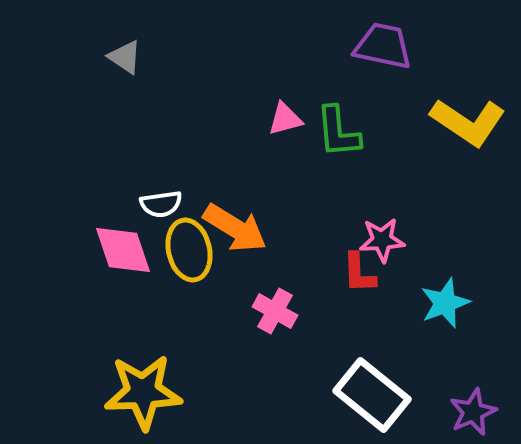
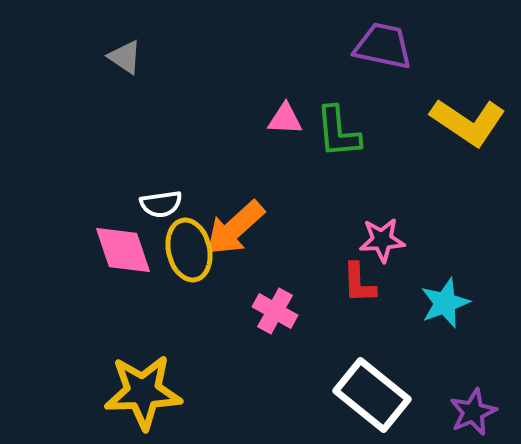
pink triangle: rotated 18 degrees clockwise
orange arrow: rotated 106 degrees clockwise
red L-shape: moved 10 px down
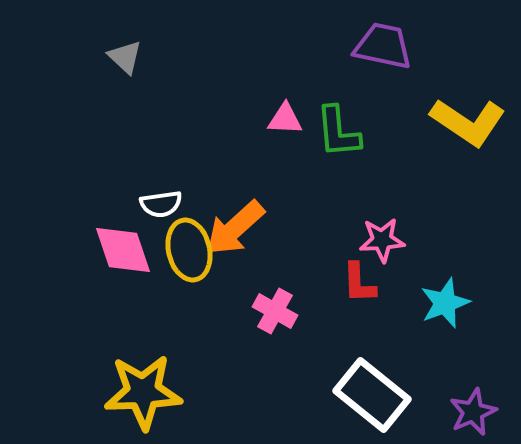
gray triangle: rotated 9 degrees clockwise
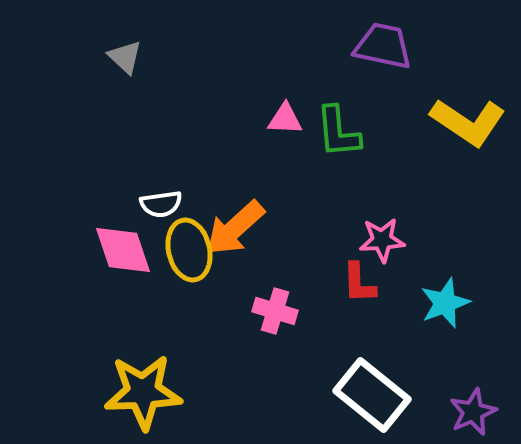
pink cross: rotated 12 degrees counterclockwise
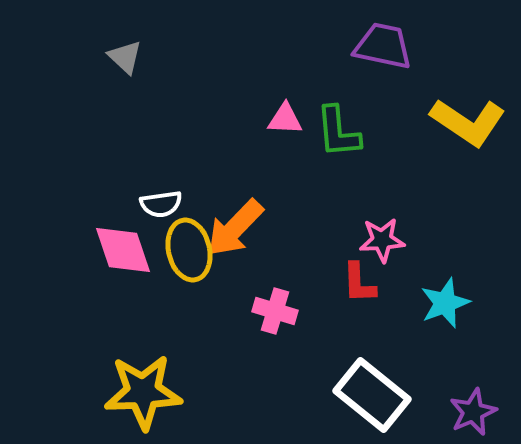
orange arrow: rotated 4 degrees counterclockwise
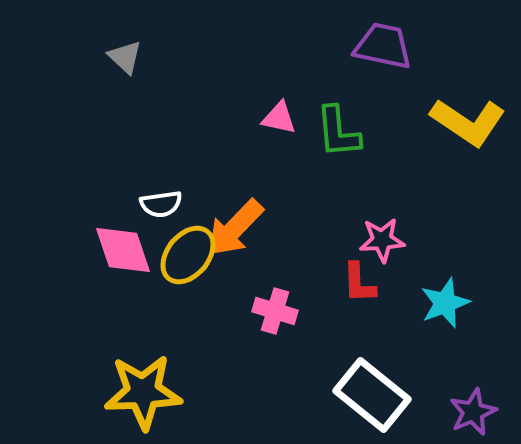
pink triangle: moved 6 px left, 1 px up; rotated 9 degrees clockwise
yellow ellipse: moved 1 px left, 5 px down; rotated 52 degrees clockwise
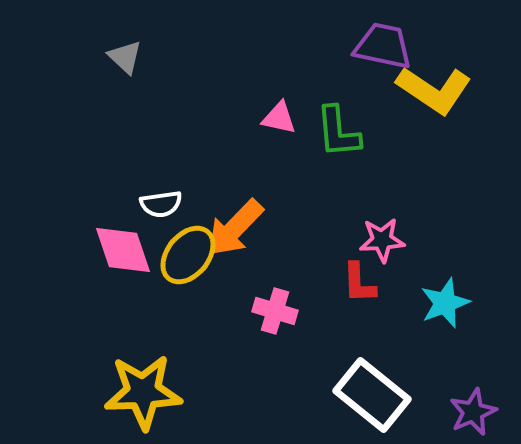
yellow L-shape: moved 34 px left, 32 px up
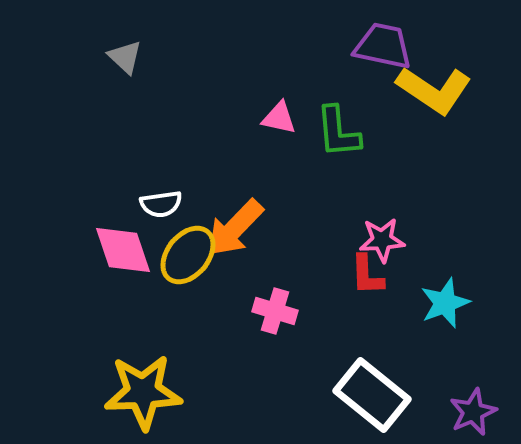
red L-shape: moved 8 px right, 8 px up
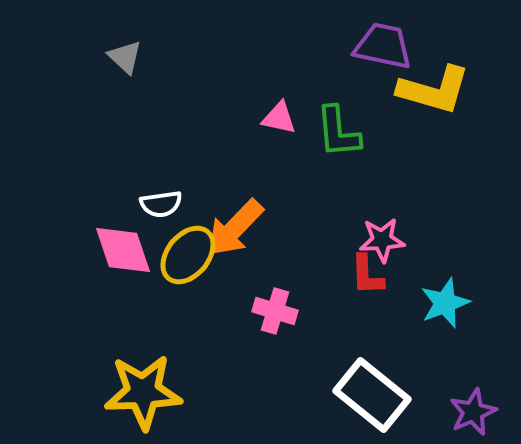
yellow L-shape: rotated 18 degrees counterclockwise
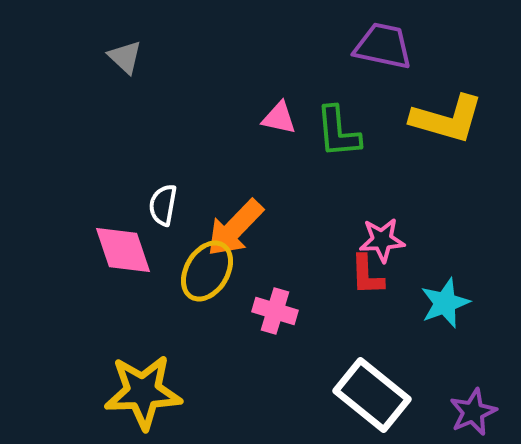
yellow L-shape: moved 13 px right, 29 px down
white semicircle: moved 2 px right, 1 px down; rotated 108 degrees clockwise
yellow ellipse: moved 19 px right, 16 px down; rotated 8 degrees counterclockwise
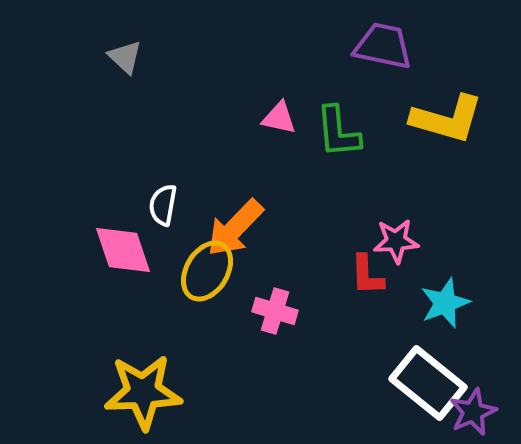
pink star: moved 14 px right, 1 px down
white rectangle: moved 56 px right, 12 px up
